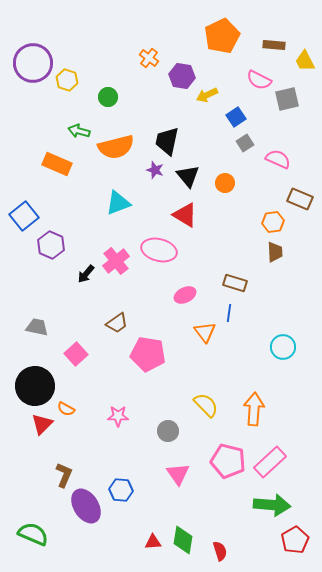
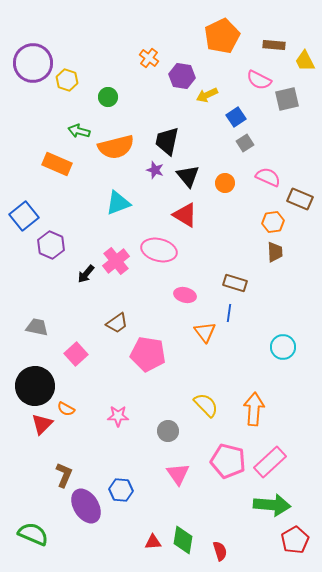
pink semicircle at (278, 159): moved 10 px left, 18 px down
pink ellipse at (185, 295): rotated 40 degrees clockwise
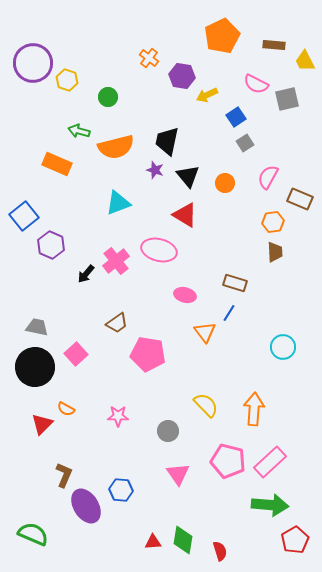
pink semicircle at (259, 80): moved 3 px left, 4 px down
pink semicircle at (268, 177): rotated 85 degrees counterclockwise
blue line at (229, 313): rotated 24 degrees clockwise
black circle at (35, 386): moved 19 px up
green arrow at (272, 505): moved 2 px left
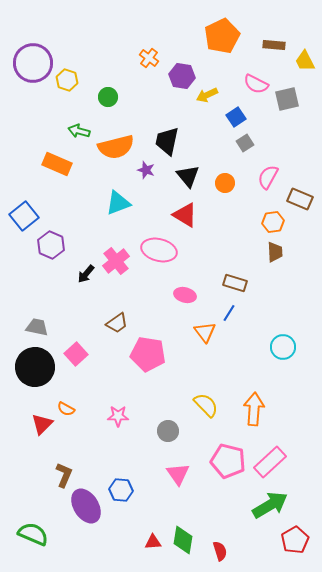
purple star at (155, 170): moved 9 px left
green arrow at (270, 505): rotated 36 degrees counterclockwise
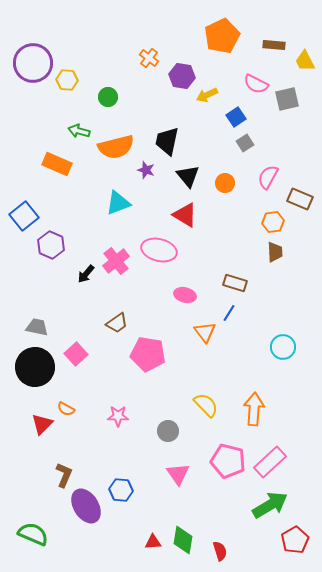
yellow hexagon at (67, 80): rotated 15 degrees counterclockwise
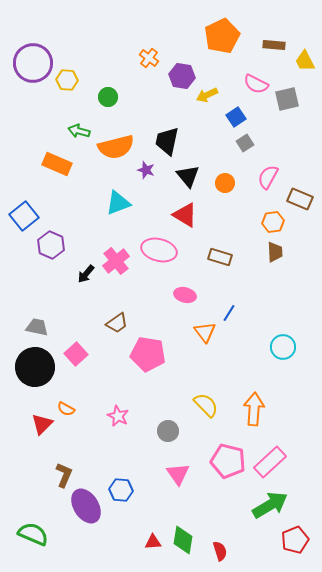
brown rectangle at (235, 283): moved 15 px left, 26 px up
pink star at (118, 416): rotated 25 degrees clockwise
red pentagon at (295, 540): rotated 8 degrees clockwise
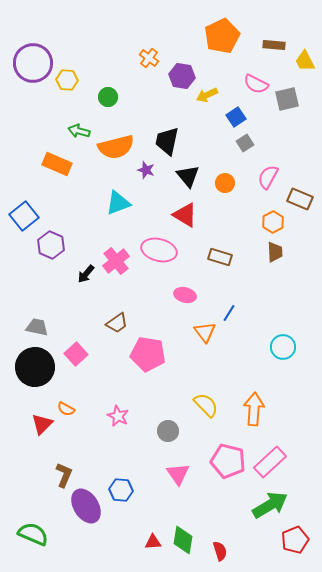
orange hexagon at (273, 222): rotated 20 degrees counterclockwise
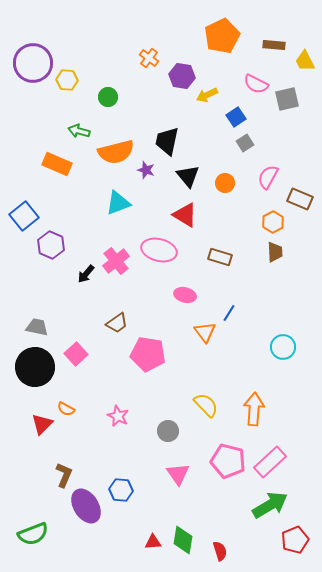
orange semicircle at (116, 147): moved 5 px down
green semicircle at (33, 534): rotated 136 degrees clockwise
